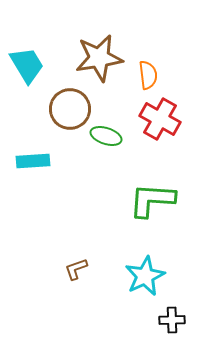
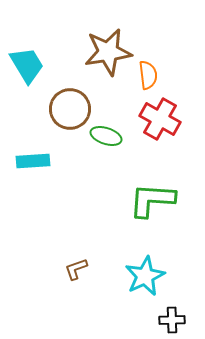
brown star: moved 9 px right, 6 px up
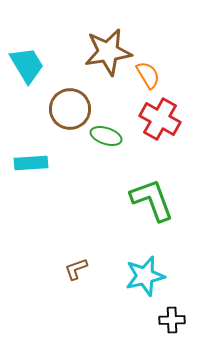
orange semicircle: rotated 24 degrees counterclockwise
cyan rectangle: moved 2 px left, 2 px down
green L-shape: rotated 66 degrees clockwise
cyan star: rotated 12 degrees clockwise
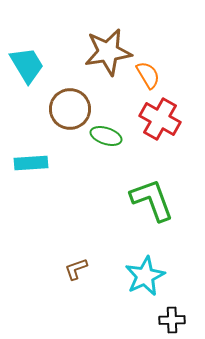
cyan star: rotated 12 degrees counterclockwise
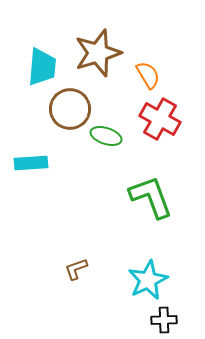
brown star: moved 10 px left, 1 px down; rotated 9 degrees counterclockwise
cyan trapezoid: moved 15 px right, 2 px down; rotated 36 degrees clockwise
green L-shape: moved 1 px left, 3 px up
cyan star: moved 3 px right, 4 px down
black cross: moved 8 px left
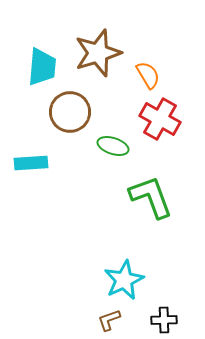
brown circle: moved 3 px down
green ellipse: moved 7 px right, 10 px down
brown L-shape: moved 33 px right, 51 px down
cyan star: moved 24 px left
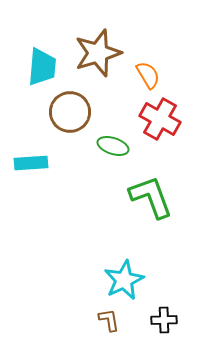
brown L-shape: rotated 100 degrees clockwise
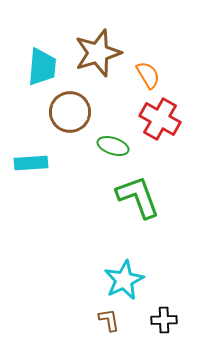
green L-shape: moved 13 px left
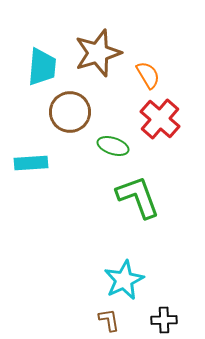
red cross: rotated 12 degrees clockwise
